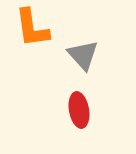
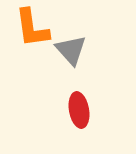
gray triangle: moved 12 px left, 5 px up
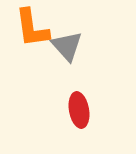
gray triangle: moved 4 px left, 4 px up
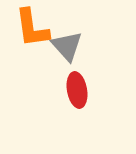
red ellipse: moved 2 px left, 20 px up
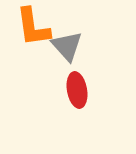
orange L-shape: moved 1 px right, 1 px up
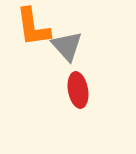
red ellipse: moved 1 px right
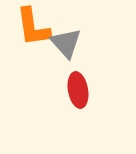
gray triangle: moved 1 px left, 3 px up
